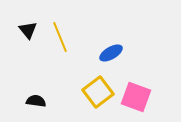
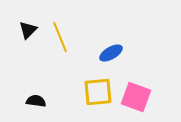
black triangle: rotated 24 degrees clockwise
yellow square: rotated 32 degrees clockwise
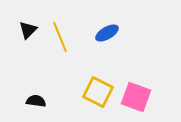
blue ellipse: moved 4 px left, 20 px up
yellow square: rotated 32 degrees clockwise
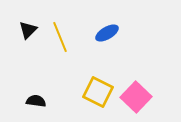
pink square: rotated 24 degrees clockwise
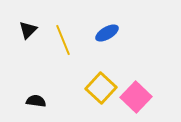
yellow line: moved 3 px right, 3 px down
yellow square: moved 3 px right, 4 px up; rotated 16 degrees clockwise
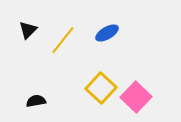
yellow line: rotated 60 degrees clockwise
black semicircle: rotated 18 degrees counterclockwise
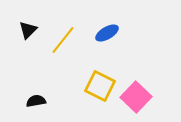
yellow square: moved 1 px left, 2 px up; rotated 16 degrees counterclockwise
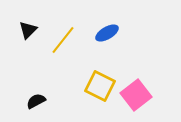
pink square: moved 2 px up; rotated 8 degrees clockwise
black semicircle: rotated 18 degrees counterclockwise
